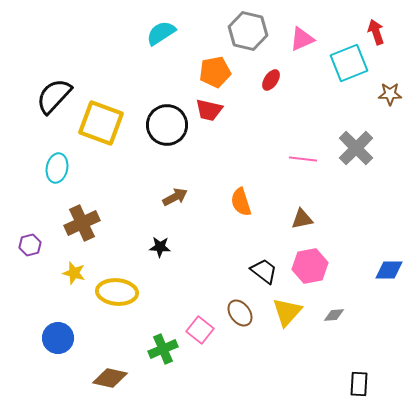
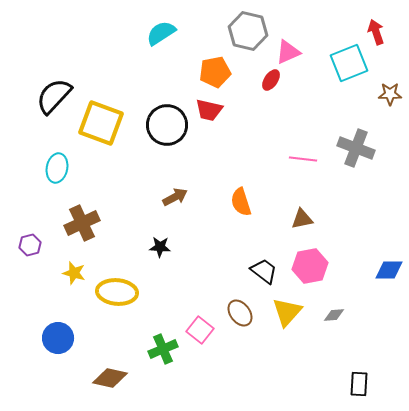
pink triangle: moved 14 px left, 13 px down
gray cross: rotated 24 degrees counterclockwise
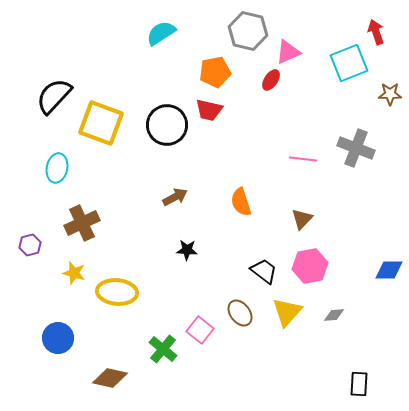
brown triangle: rotated 35 degrees counterclockwise
black star: moved 27 px right, 3 px down
green cross: rotated 28 degrees counterclockwise
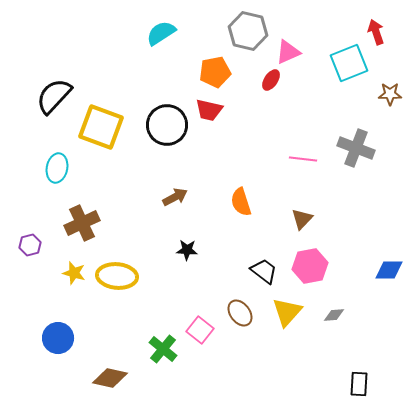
yellow square: moved 4 px down
yellow ellipse: moved 16 px up
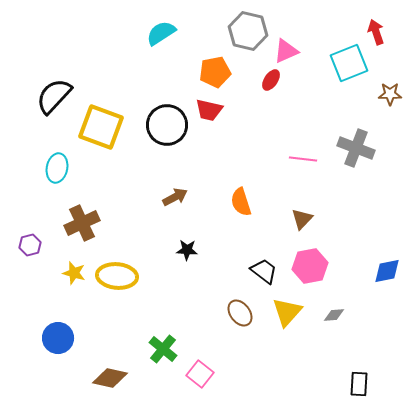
pink triangle: moved 2 px left, 1 px up
blue diamond: moved 2 px left, 1 px down; rotated 12 degrees counterclockwise
pink square: moved 44 px down
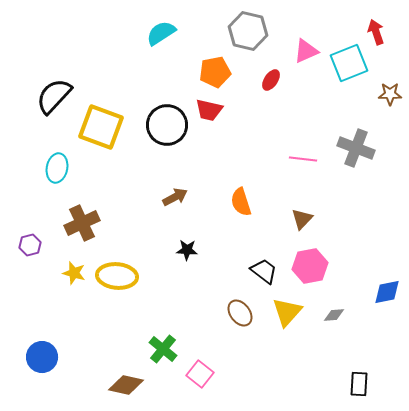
pink triangle: moved 20 px right
blue diamond: moved 21 px down
blue circle: moved 16 px left, 19 px down
brown diamond: moved 16 px right, 7 px down
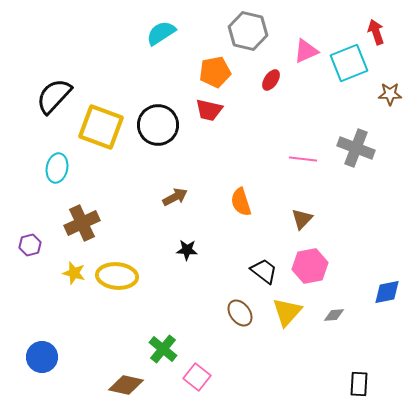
black circle: moved 9 px left
pink square: moved 3 px left, 3 px down
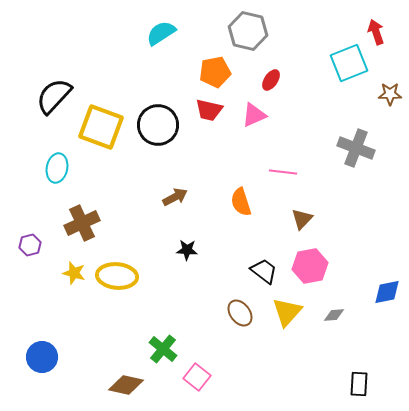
pink triangle: moved 52 px left, 64 px down
pink line: moved 20 px left, 13 px down
